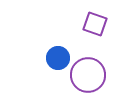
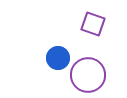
purple square: moved 2 px left
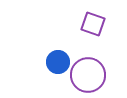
blue circle: moved 4 px down
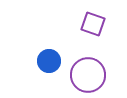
blue circle: moved 9 px left, 1 px up
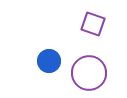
purple circle: moved 1 px right, 2 px up
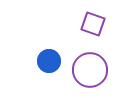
purple circle: moved 1 px right, 3 px up
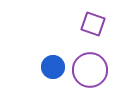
blue circle: moved 4 px right, 6 px down
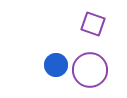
blue circle: moved 3 px right, 2 px up
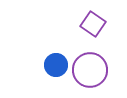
purple square: rotated 15 degrees clockwise
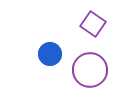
blue circle: moved 6 px left, 11 px up
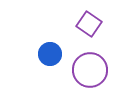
purple square: moved 4 px left
